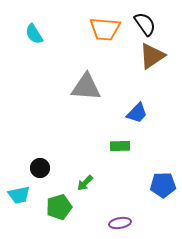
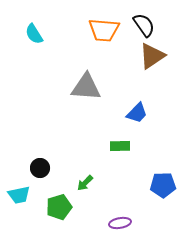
black semicircle: moved 1 px left, 1 px down
orange trapezoid: moved 1 px left, 1 px down
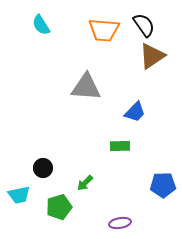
cyan semicircle: moved 7 px right, 9 px up
blue trapezoid: moved 2 px left, 1 px up
black circle: moved 3 px right
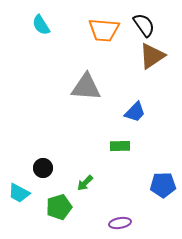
cyan trapezoid: moved 2 px up; rotated 40 degrees clockwise
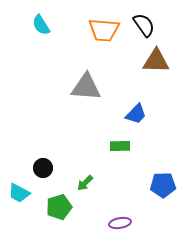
brown triangle: moved 4 px right, 5 px down; rotated 36 degrees clockwise
blue trapezoid: moved 1 px right, 2 px down
